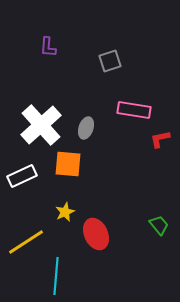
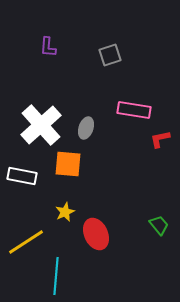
gray square: moved 6 px up
white rectangle: rotated 36 degrees clockwise
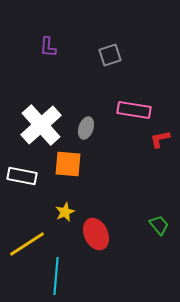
yellow line: moved 1 px right, 2 px down
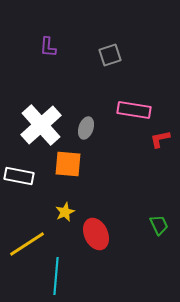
white rectangle: moved 3 px left
green trapezoid: rotated 15 degrees clockwise
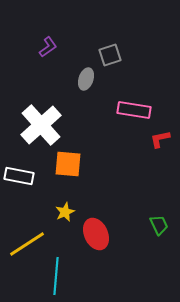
purple L-shape: rotated 130 degrees counterclockwise
gray ellipse: moved 49 px up
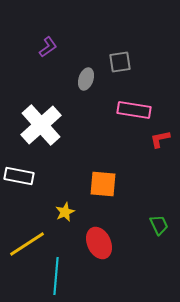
gray square: moved 10 px right, 7 px down; rotated 10 degrees clockwise
orange square: moved 35 px right, 20 px down
red ellipse: moved 3 px right, 9 px down
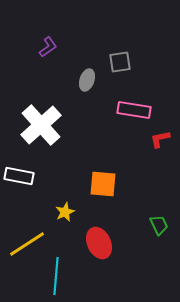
gray ellipse: moved 1 px right, 1 px down
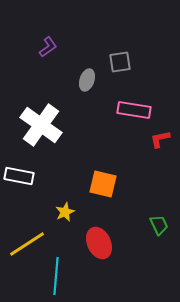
white cross: rotated 12 degrees counterclockwise
orange square: rotated 8 degrees clockwise
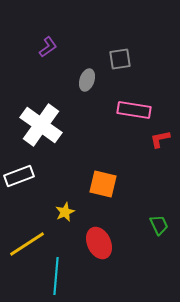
gray square: moved 3 px up
white rectangle: rotated 32 degrees counterclockwise
